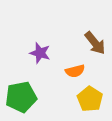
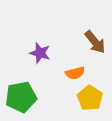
brown arrow: moved 1 px up
orange semicircle: moved 2 px down
yellow pentagon: moved 1 px up
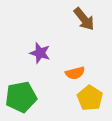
brown arrow: moved 11 px left, 23 px up
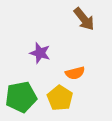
yellow pentagon: moved 30 px left
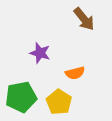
yellow pentagon: moved 1 px left, 4 px down
